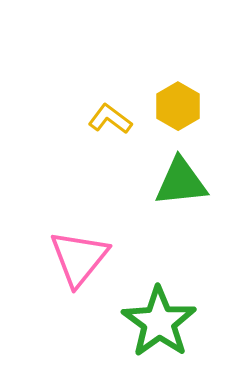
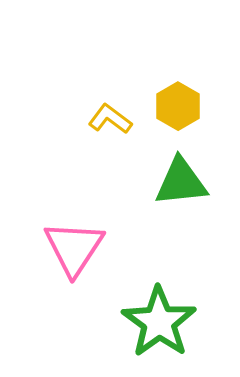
pink triangle: moved 5 px left, 10 px up; rotated 6 degrees counterclockwise
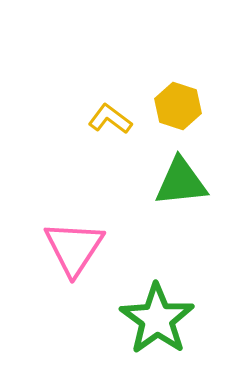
yellow hexagon: rotated 12 degrees counterclockwise
green star: moved 2 px left, 3 px up
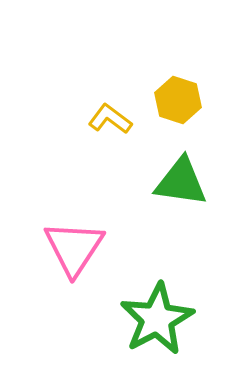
yellow hexagon: moved 6 px up
green triangle: rotated 14 degrees clockwise
green star: rotated 8 degrees clockwise
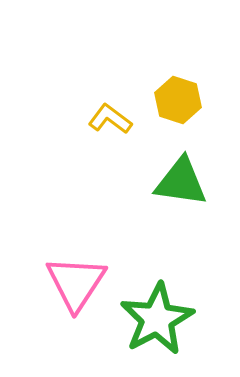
pink triangle: moved 2 px right, 35 px down
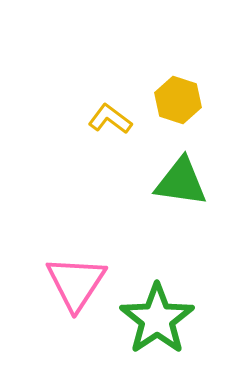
green star: rotated 6 degrees counterclockwise
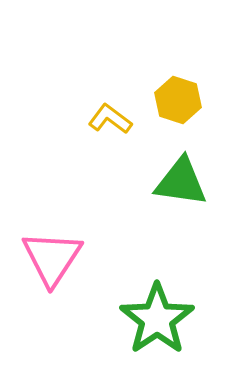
pink triangle: moved 24 px left, 25 px up
